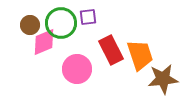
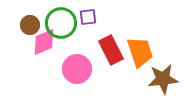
orange trapezoid: moved 3 px up
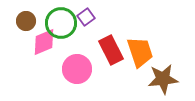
purple square: moved 2 px left; rotated 30 degrees counterclockwise
brown circle: moved 4 px left, 4 px up
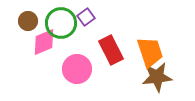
brown circle: moved 2 px right
orange trapezoid: moved 10 px right
brown star: moved 6 px left, 2 px up
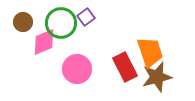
brown circle: moved 5 px left, 1 px down
red rectangle: moved 14 px right, 17 px down
brown star: rotated 8 degrees counterclockwise
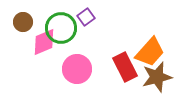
green circle: moved 5 px down
orange trapezoid: rotated 60 degrees clockwise
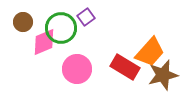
red rectangle: rotated 32 degrees counterclockwise
brown star: moved 6 px right, 2 px up
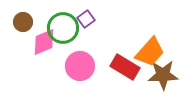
purple square: moved 2 px down
green circle: moved 2 px right
pink circle: moved 3 px right, 3 px up
brown star: rotated 12 degrees clockwise
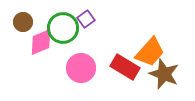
pink diamond: moved 3 px left
pink circle: moved 1 px right, 2 px down
brown star: moved 1 px right, 1 px up; rotated 24 degrees clockwise
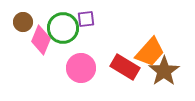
purple square: rotated 30 degrees clockwise
pink diamond: moved 2 px up; rotated 44 degrees counterclockwise
brown star: moved 3 px up; rotated 16 degrees clockwise
